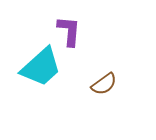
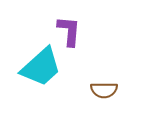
brown semicircle: moved 6 px down; rotated 36 degrees clockwise
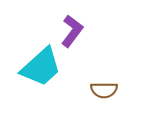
purple L-shape: moved 3 px right; rotated 32 degrees clockwise
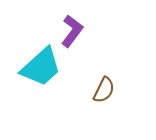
brown semicircle: rotated 64 degrees counterclockwise
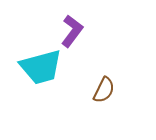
cyan trapezoid: rotated 27 degrees clockwise
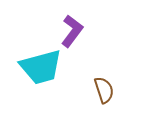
brown semicircle: rotated 44 degrees counterclockwise
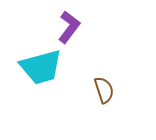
purple L-shape: moved 3 px left, 4 px up
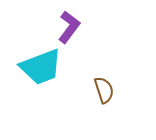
cyan trapezoid: rotated 6 degrees counterclockwise
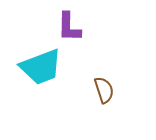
purple L-shape: rotated 144 degrees clockwise
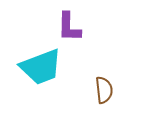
brown semicircle: rotated 12 degrees clockwise
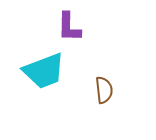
cyan trapezoid: moved 3 px right, 4 px down
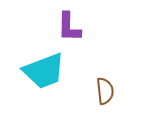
brown semicircle: moved 1 px right, 1 px down
